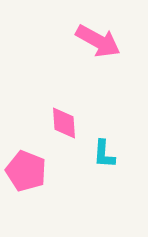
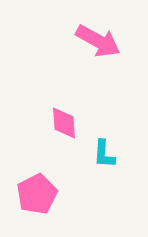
pink pentagon: moved 11 px right, 23 px down; rotated 24 degrees clockwise
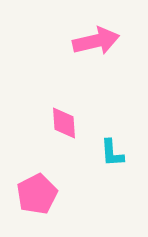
pink arrow: moved 2 px left; rotated 42 degrees counterclockwise
cyan L-shape: moved 8 px right, 1 px up; rotated 8 degrees counterclockwise
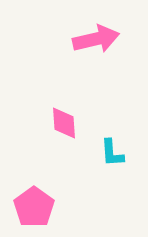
pink arrow: moved 2 px up
pink pentagon: moved 3 px left, 13 px down; rotated 9 degrees counterclockwise
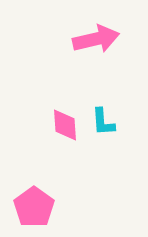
pink diamond: moved 1 px right, 2 px down
cyan L-shape: moved 9 px left, 31 px up
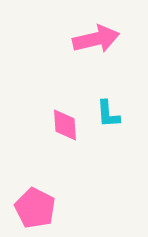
cyan L-shape: moved 5 px right, 8 px up
pink pentagon: moved 1 px right, 1 px down; rotated 9 degrees counterclockwise
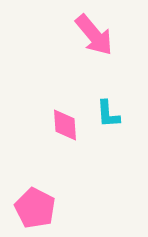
pink arrow: moved 2 px left, 4 px up; rotated 63 degrees clockwise
